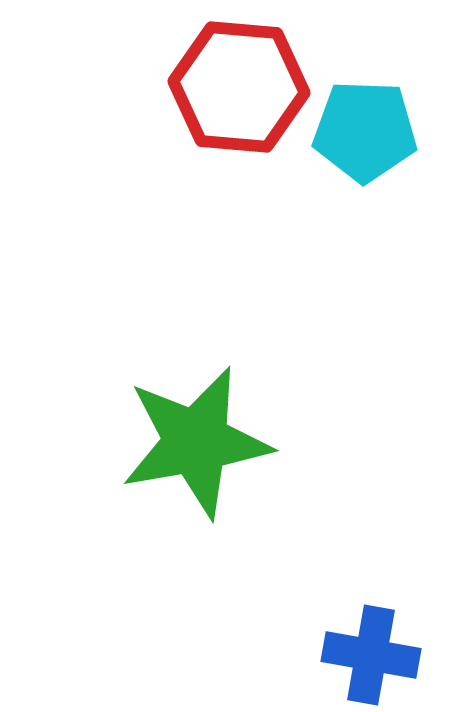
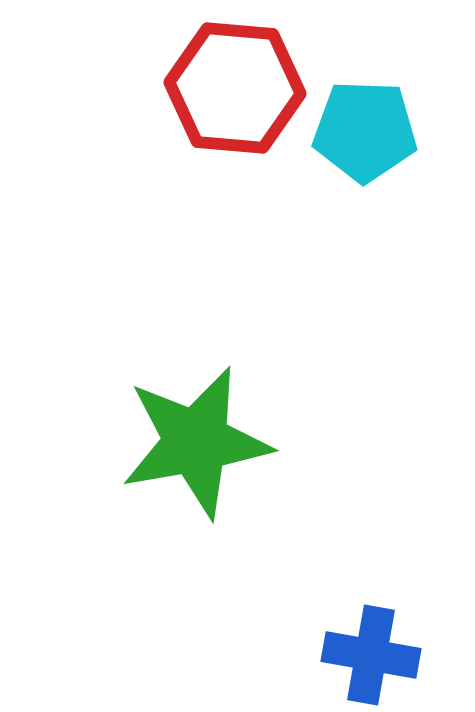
red hexagon: moved 4 px left, 1 px down
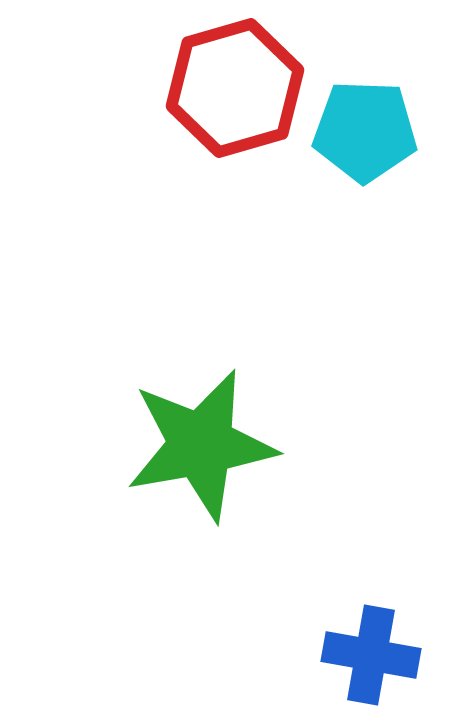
red hexagon: rotated 21 degrees counterclockwise
green star: moved 5 px right, 3 px down
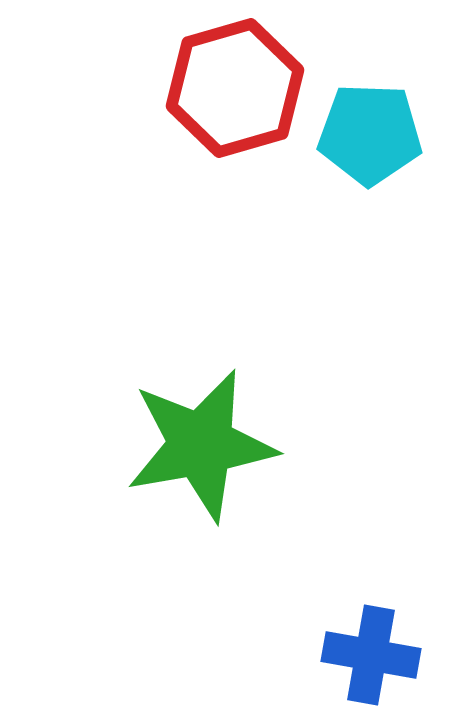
cyan pentagon: moved 5 px right, 3 px down
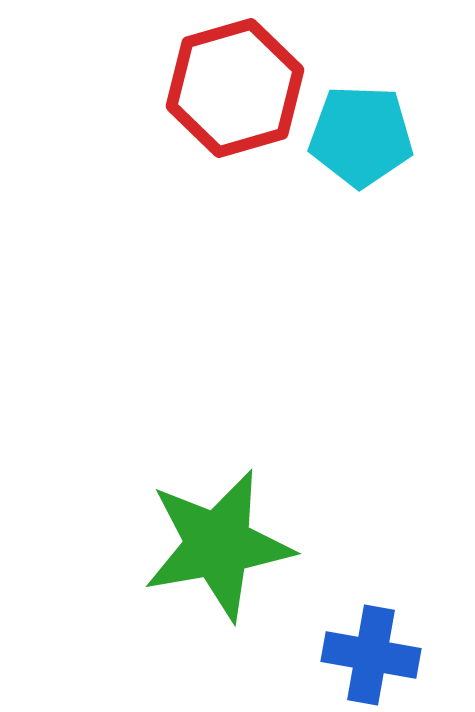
cyan pentagon: moved 9 px left, 2 px down
green star: moved 17 px right, 100 px down
